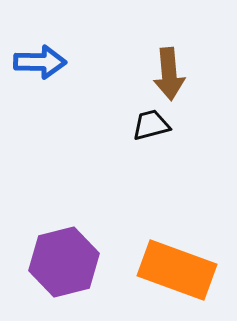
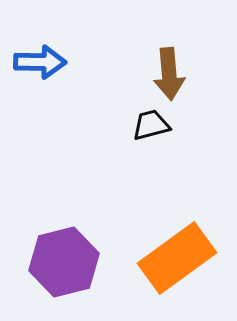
orange rectangle: moved 12 px up; rotated 56 degrees counterclockwise
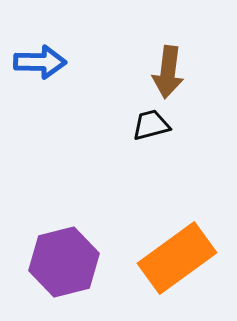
brown arrow: moved 1 px left, 2 px up; rotated 12 degrees clockwise
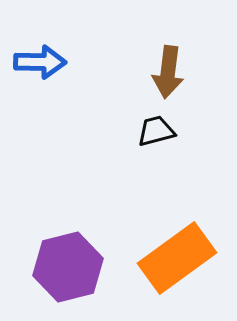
black trapezoid: moved 5 px right, 6 px down
purple hexagon: moved 4 px right, 5 px down
